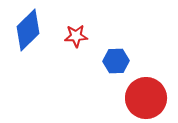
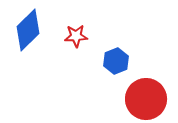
blue hexagon: rotated 20 degrees counterclockwise
red circle: moved 1 px down
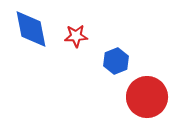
blue diamond: moved 3 px right, 1 px up; rotated 57 degrees counterclockwise
red circle: moved 1 px right, 2 px up
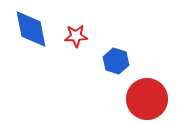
blue hexagon: rotated 20 degrees counterclockwise
red circle: moved 2 px down
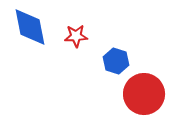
blue diamond: moved 1 px left, 2 px up
red circle: moved 3 px left, 5 px up
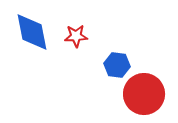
blue diamond: moved 2 px right, 5 px down
blue hexagon: moved 1 px right, 4 px down; rotated 10 degrees counterclockwise
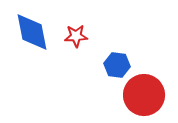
red circle: moved 1 px down
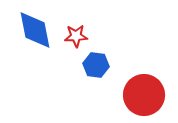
blue diamond: moved 3 px right, 2 px up
blue hexagon: moved 21 px left
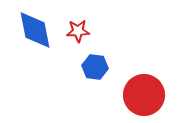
red star: moved 2 px right, 5 px up
blue hexagon: moved 1 px left, 2 px down
